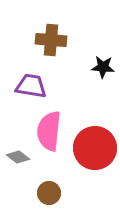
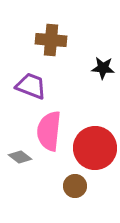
black star: moved 1 px down
purple trapezoid: rotated 12 degrees clockwise
gray diamond: moved 2 px right
brown circle: moved 26 px right, 7 px up
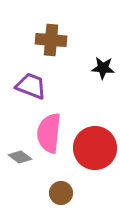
pink semicircle: moved 2 px down
brown circle: moved 14 px left, 7 px down
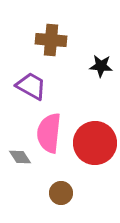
black star: moved 2 px left, 2 px up
purple trapezoid: rotated 8 degrees clockwise
red circle: moved 5 px up
gray diamond: rotated 20 degrees clockwise
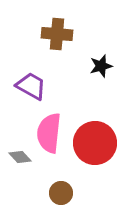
brown cross: moved 6 px right, 6 px up
black star: rotated 20 degrees counterclockwise
gray diamond: rotated 10 degrees counterclockwise
